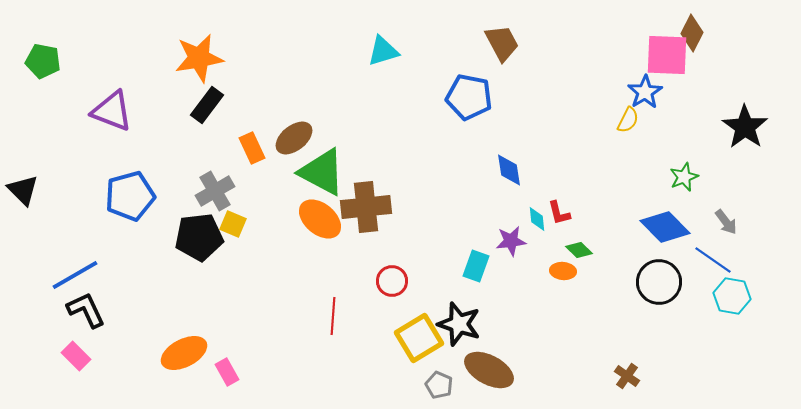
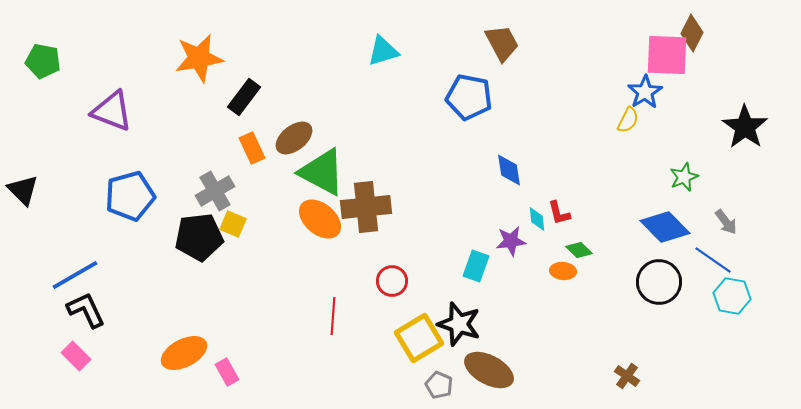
black rectangle at (207, 105): moved 37 px right, 8 px up
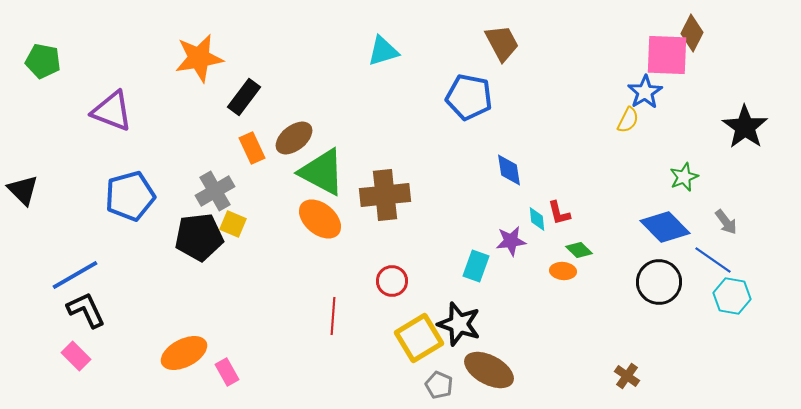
brown cross at (366, 207): moved 19 px right, 12 px up
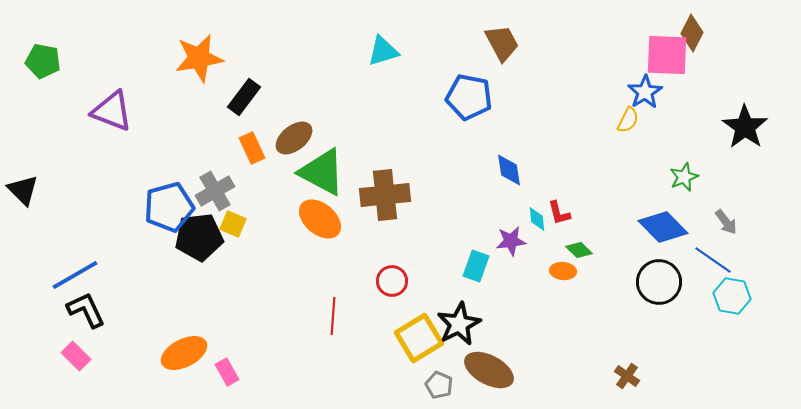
blue pentagon at (130, 196): moved 39 px right, 11 px down
blue diamond at (665, 227): moved 2 px left
black star at (459, 324): rotated 27 degrees clockwise
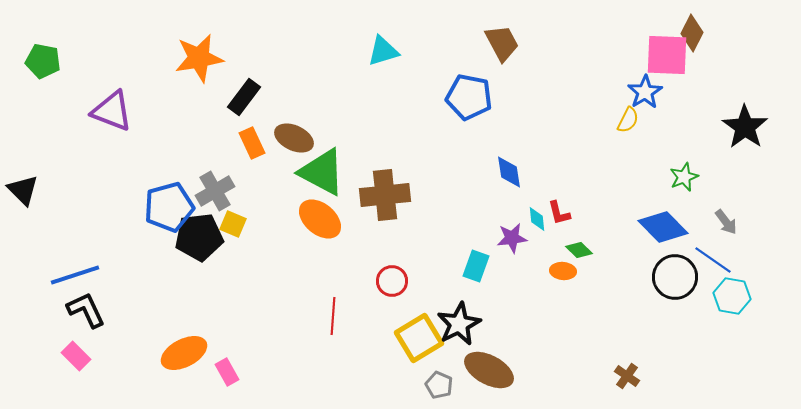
brown ellipse at (294, 138): rotated 63 degrees clockwise
orange rectangle at (252, 148): moved 5 px up
blue diamond at (509, 170): moved 2 px down
purple star at (511, 241): moved 1 px right, 3 px up
blue line at (75, 275): rotated 12 degrees clockwise
black circle at (659, 282): moved 16 px right, 5 px up
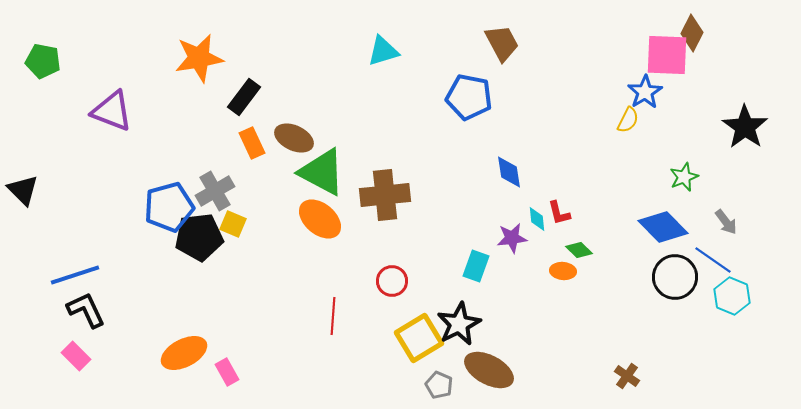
cyan hexagon at (732, 296): rotated 12 degrees clockwise
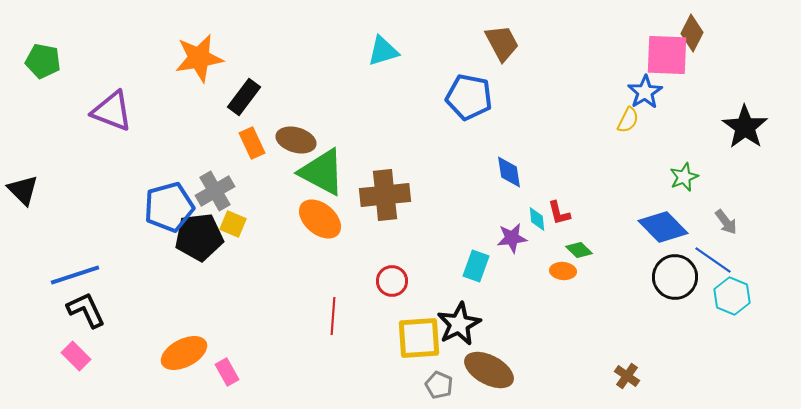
brown ellipse at (294, 138): moved 2 px right, 2 px down; rotated 9 degrees counterclockwise
yellow square at (419, 338): rotated 27 degrees clockwise
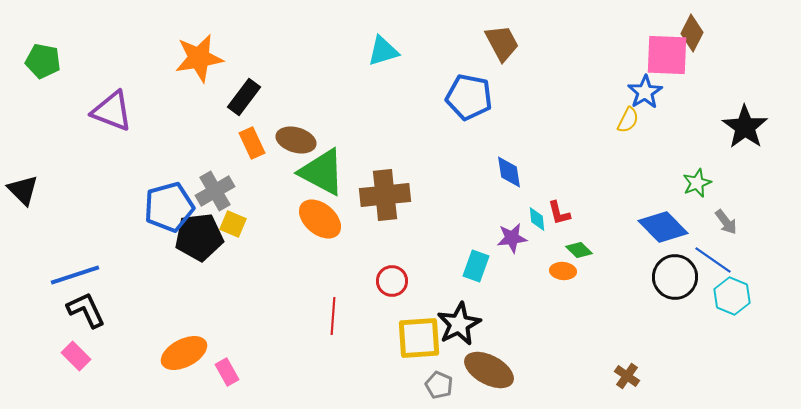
green star at (684, 177): moved 13 px right, 6 px down
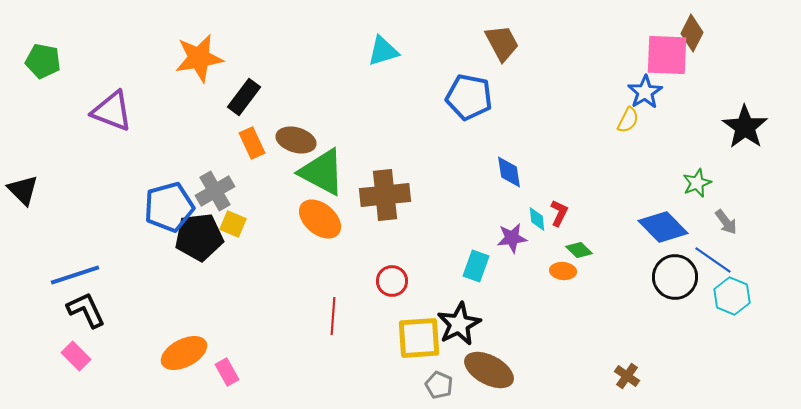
red L-shape at (559, 213): rotated 140 degrees counterclockwise
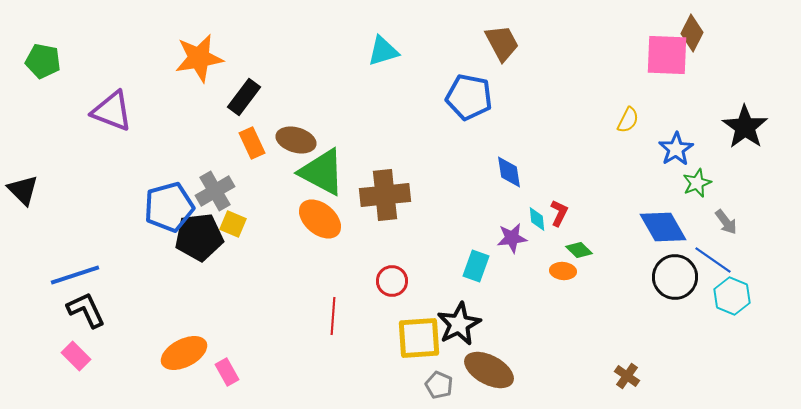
blue star at (645, 92): moved 31 px right, 57 px down
blue diamond at (663, 227): rotated 15 degrees clockwise
